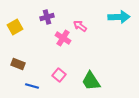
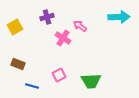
pink square: rotated 24 degrees clockwise
green trapezoid: rotated 60 degrees counterclockwise
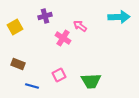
purple cross: moved 2 px left, 1 px up
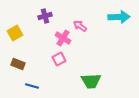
yellow square: moved 6 px down
pink square: moved 16 px up
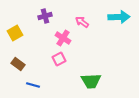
pink arrow: moved 2 px right, 4 px up
brown rectangle: rotated 16 degrees clockwise
blue line: moved 1 px right, 1 px up
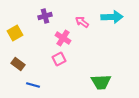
cyan arrow: moved 7 px left
green trapezoid: moved 10 px right, 1 px down
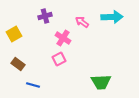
yellow square: moved 1 px left, 1 px down
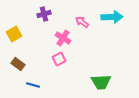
purple cross: moved 1 px left, 2 px up
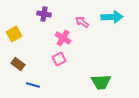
purple cross: rotated 24 degrees clockwise
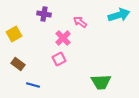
cyan arrow: moved 7 px right, 2 px up; rotated 15 degrees counterclockwise
pink arrow: moved 2 px left
pink cross: rotated 14 degrees clockwise
